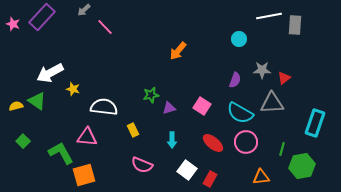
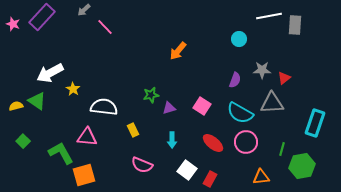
yellow star: rotated 16 degrees clockwise
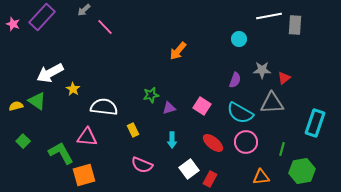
green hexagon: moved 5 px down
white square: moved 2 px right, 1 px up; rotated 18 degrees clockwise
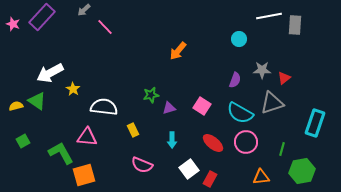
gray triangle: rotated 15 degrees counterclockwise
green square: rotated 16 degrees clockwise
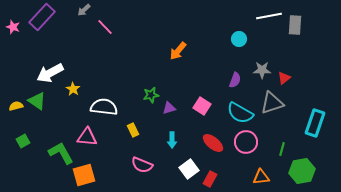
pink star: moved 3 px down
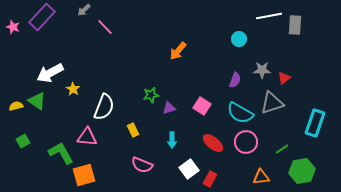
white semicircle: rotated 104 degrees clockwise
green line: rotated 40 degrees clockwise
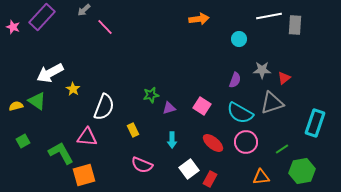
orange arrow: moved 21 px right, 32 px up; rotated 138 degrees counterclockwise
